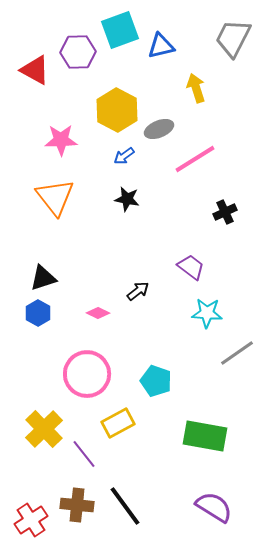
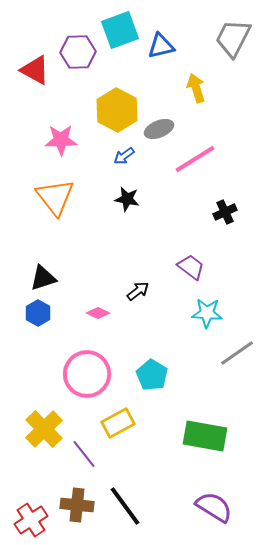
cyan pentagon: moved 4 px left, 6 px up; rotated 12 degrees clockwise
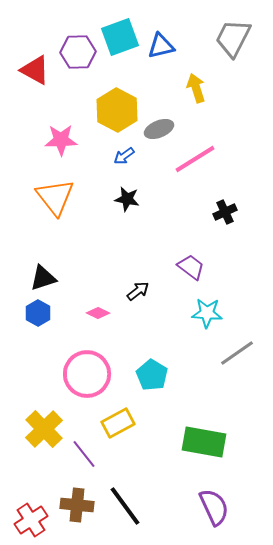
cyan square: moved 7 px down
green rectangle: moved 1 px left, 6 px down
purple semicircle: rotated 33 degrees clockwise
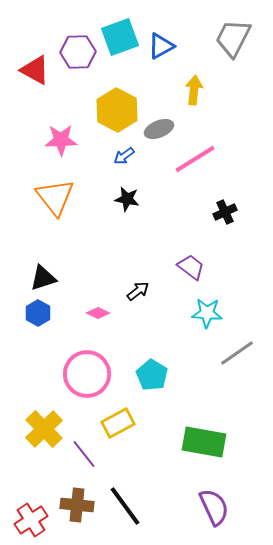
blue triangle: rotated 16 degrees counterclockwise
yellow arrow: moved 2 px left, 2 px down; rotated 24 degrees clockwise
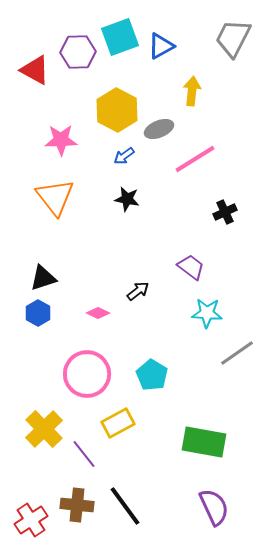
yellow arrow: moved 2 px left, 1 px down
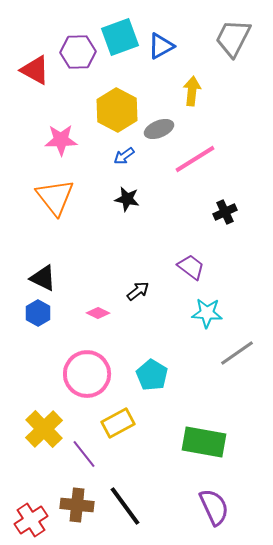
black triangle: rotated 44 degrees clockwise
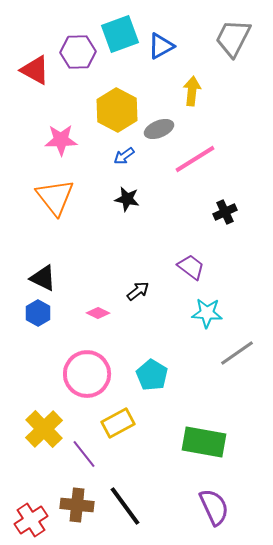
cyan square: moved 3 px up
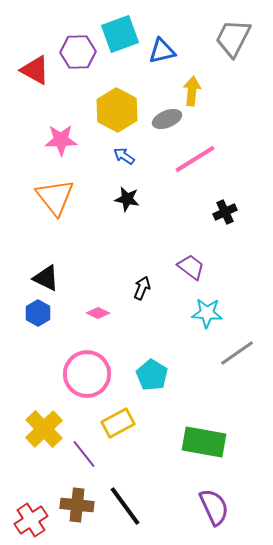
blue triangle: moved 1 px right, 5 px down; rotated 16 degrees clockwise
gray ellipse: moved 8 px right, 10 px up
blue arrow: rotated 70 degrees clockwise
black triangle: moved 3 px right
black arrow: moved 4 px right, 3 px up; rotated 30 degrees counterclockwise
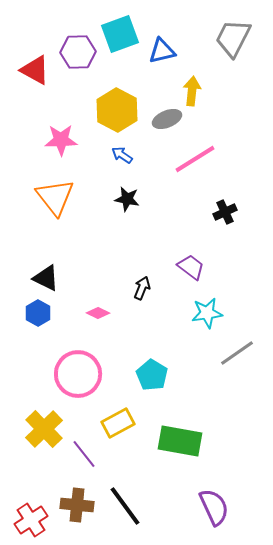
blue arrow: moved 2 px left, 1 px up
cyan star: rotated 12 degrees counterclockwise
pink circle: moved 9 px left
green rectangle: moved 24 px left, 1 px up
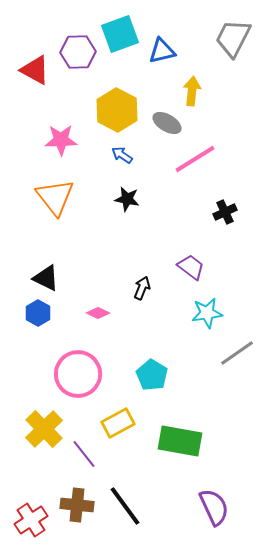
gray ellipse: moved 4 px down; rotated 52 degrees clockwise
